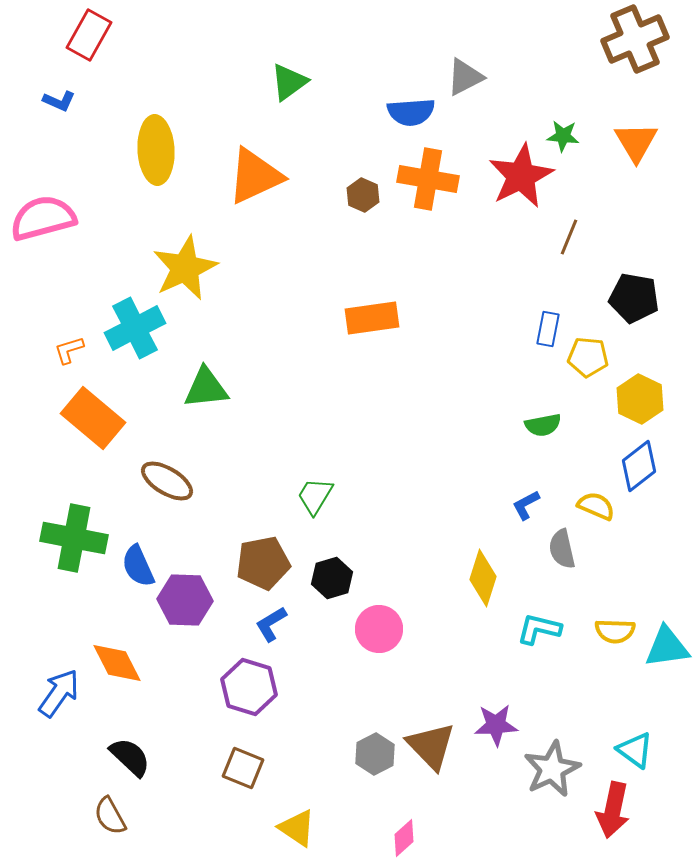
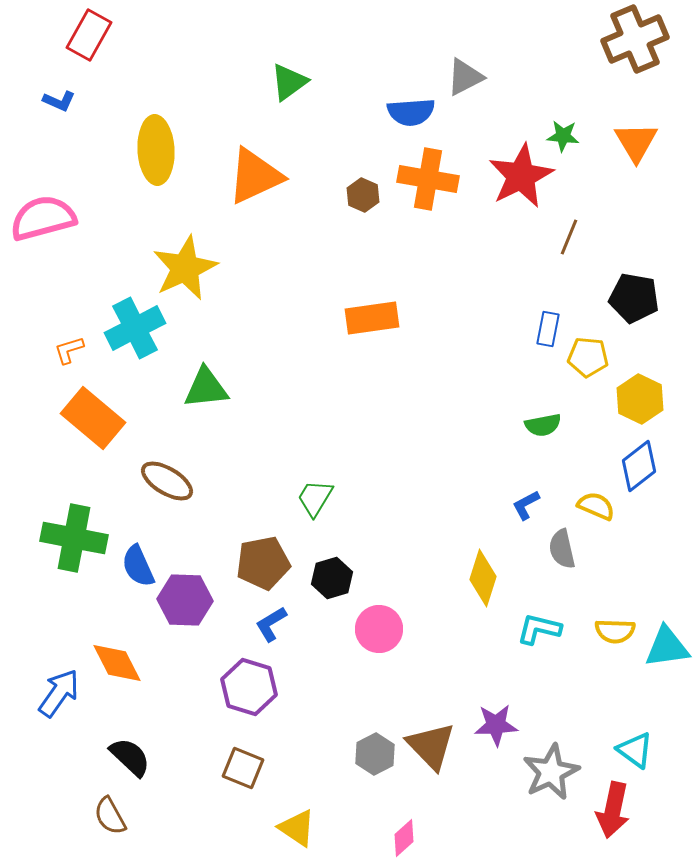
green trapezoid at (315, 496): moved 2 px down
gray star at (552, 769): moved 1 px left, 3 px down
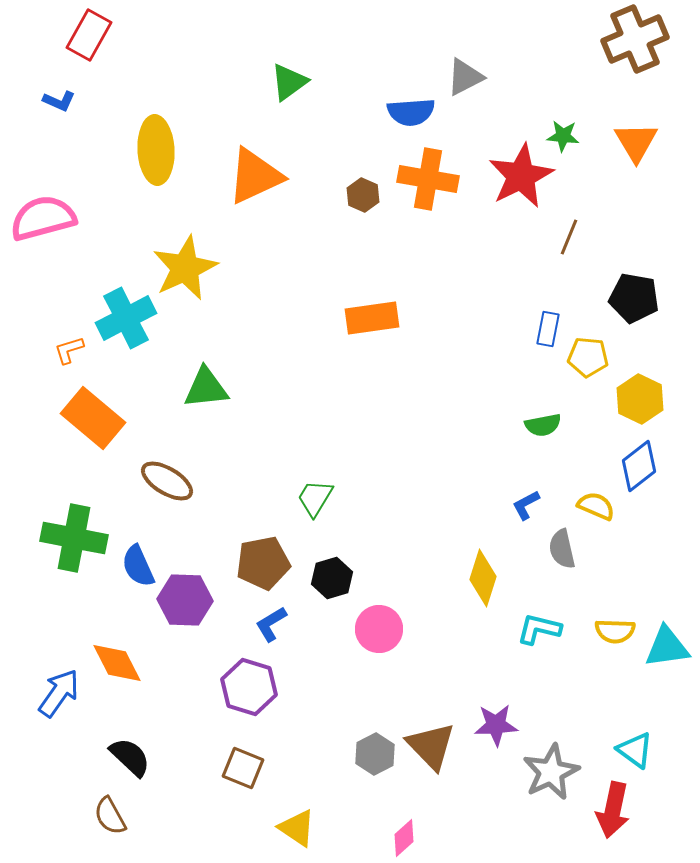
cyan cross at (135, 328): moved 9 px left, 10 px up
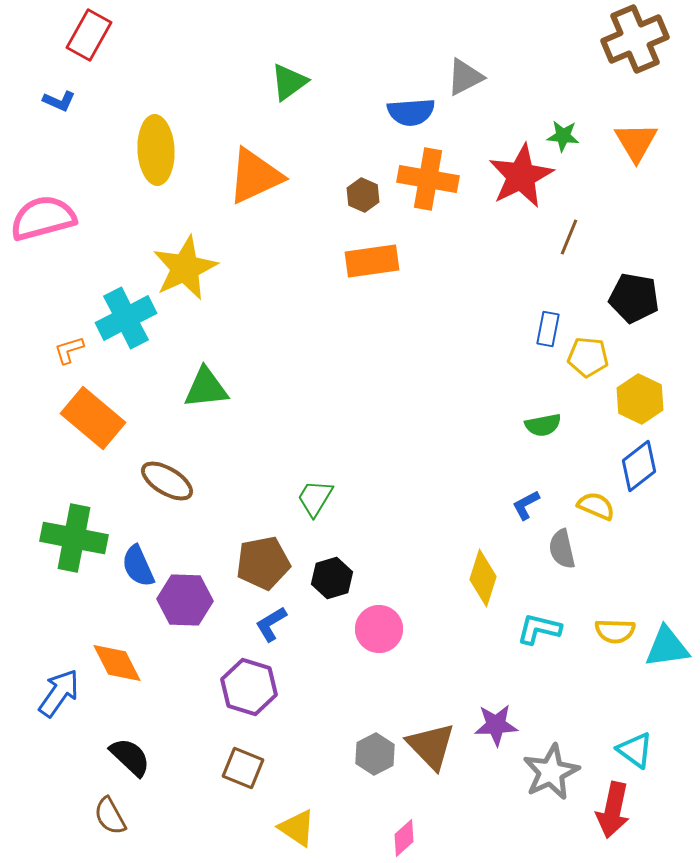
orange rectangle at (372, 318): moved 57 px up
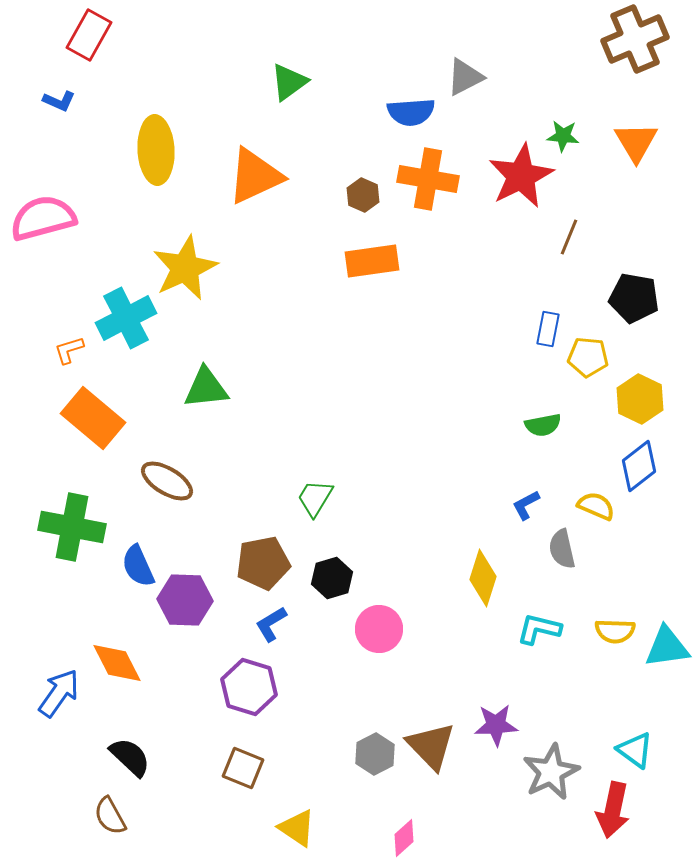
green cross at (74, 538): moved 2 px left, 11 px up
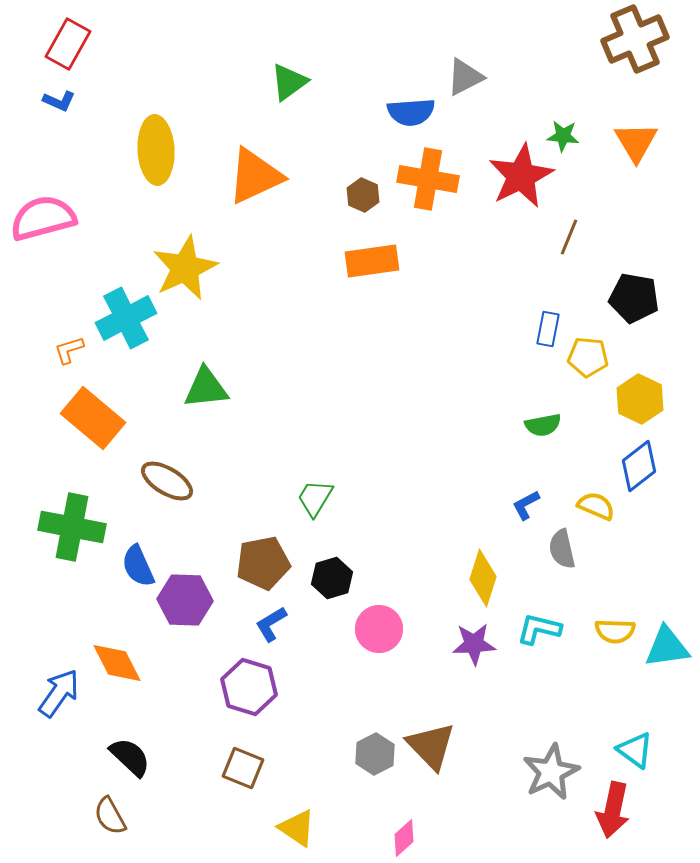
red rectangle at (89, 35): moved 21 px left, 9 px down
purple star at (496, 725): moved 22 px left, 81 px up
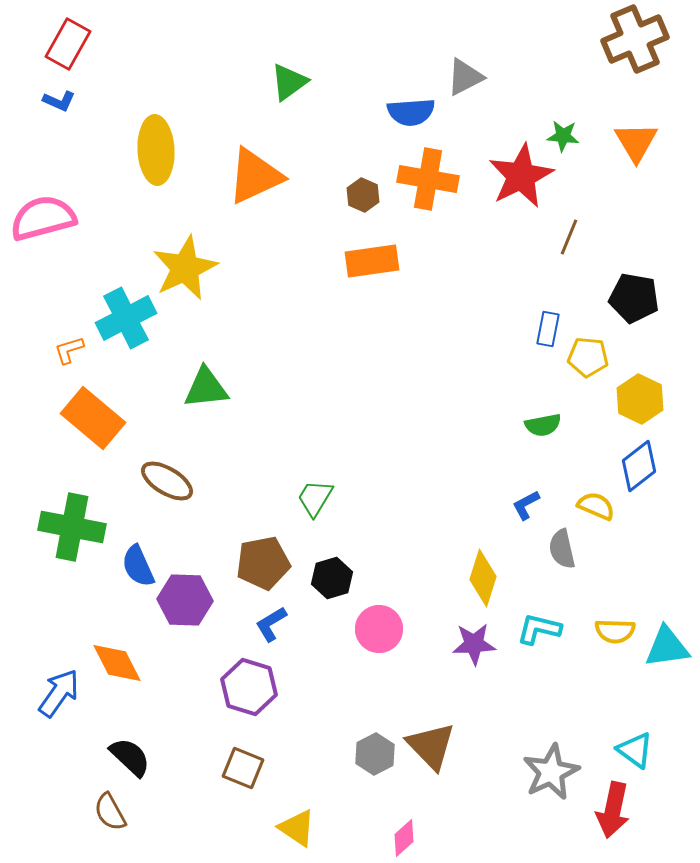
brown semicircle at (110, 816): moved 4 px up
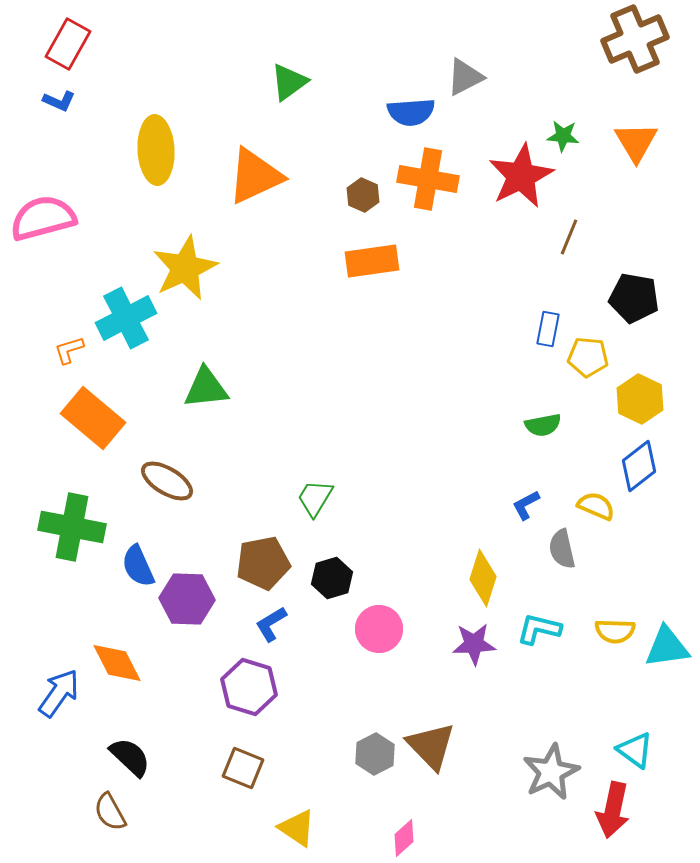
purple hexagon at (185, 600): moved 2 px right, 1 px up
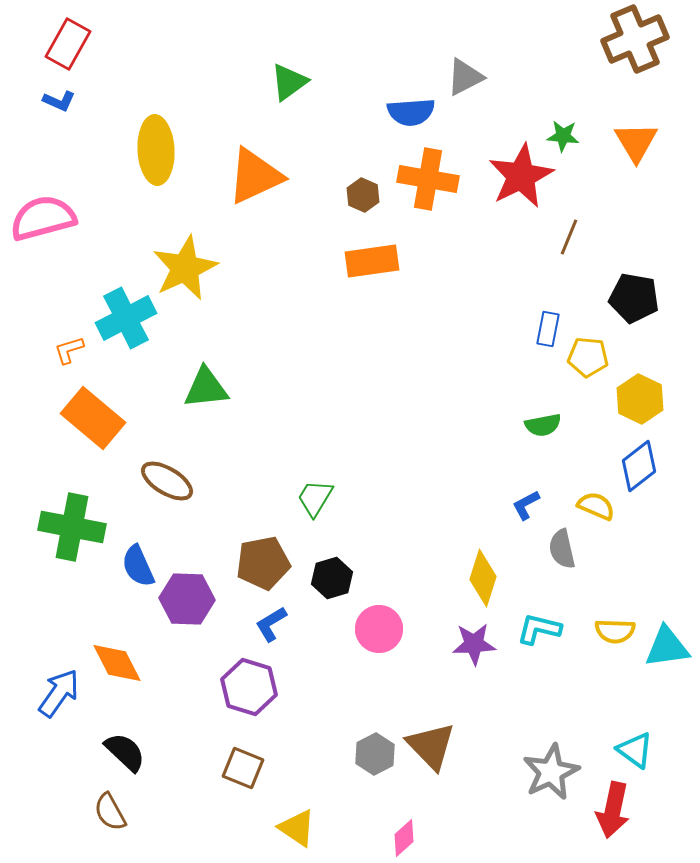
black semicircle at (130, 757): moved 5 px left, 5 px up
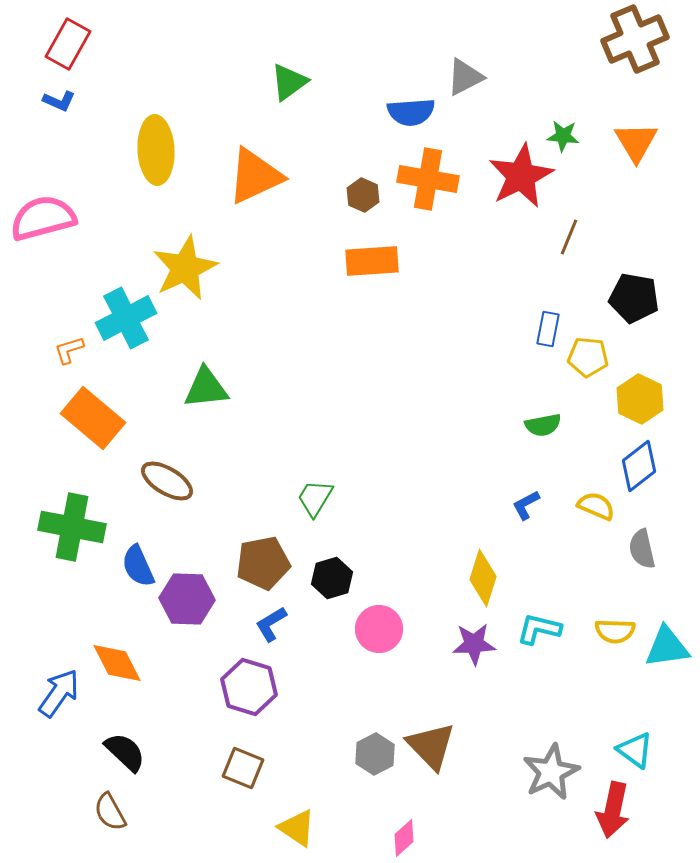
orange rectangle at (372, 261): rotated 4 degrees clockwise
gray semicircle at (562, 549): moved 80 px right
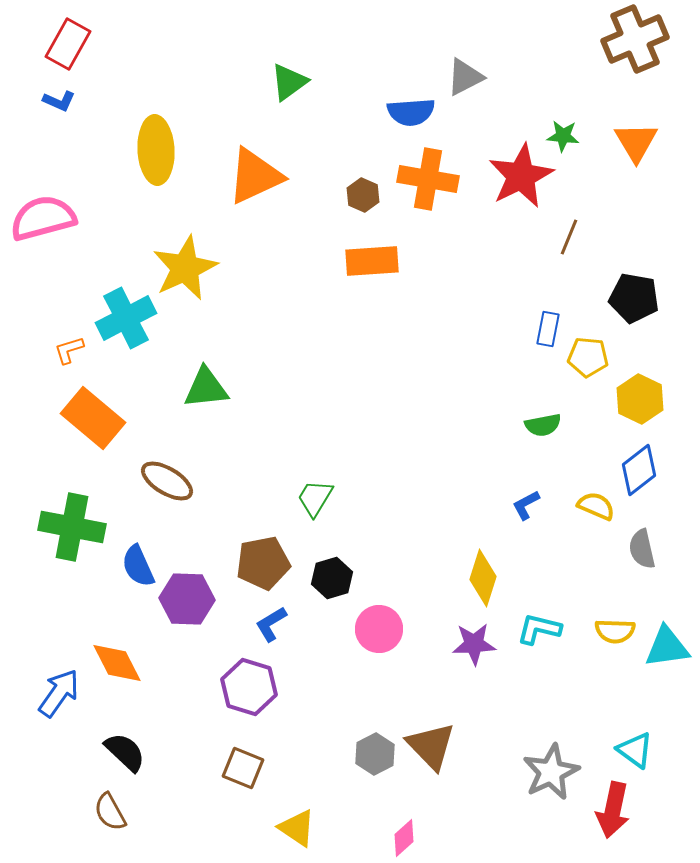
blue diamond at (639, 466): moved 4 px down
